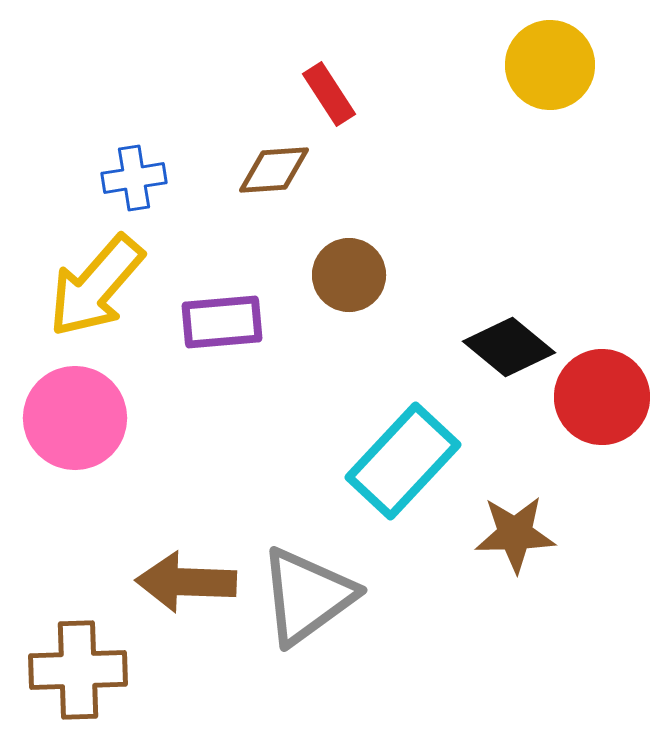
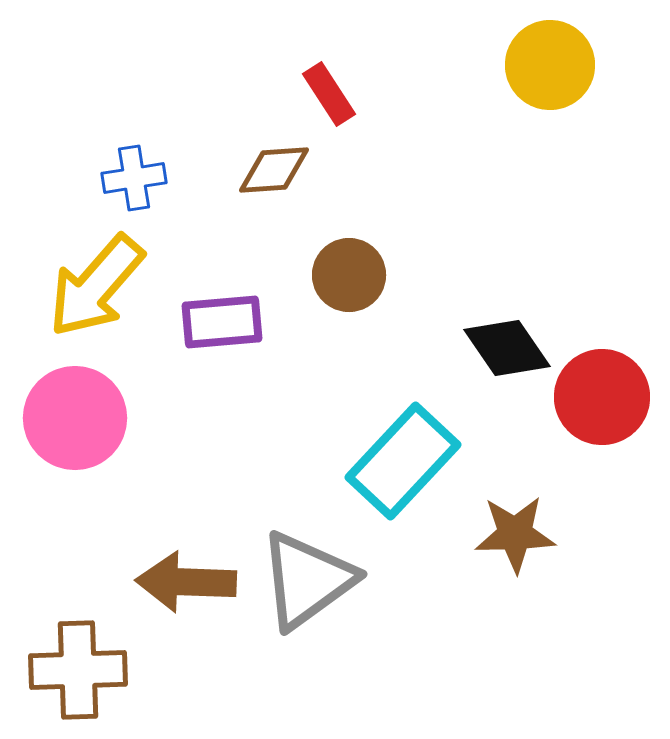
black diamond: moved 2 px left, 1 px down; rotated 16 degrees clockwise
gray triangle: moved 16 px up
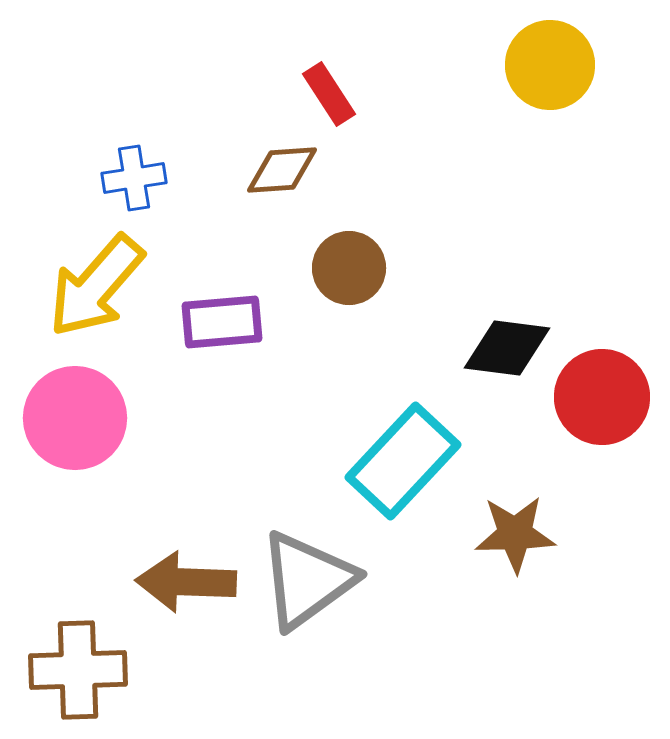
brown diamond: moved 8 px right
brown circle: moved 7 px up
black diamond: rotated 48 degrees counterclockwise
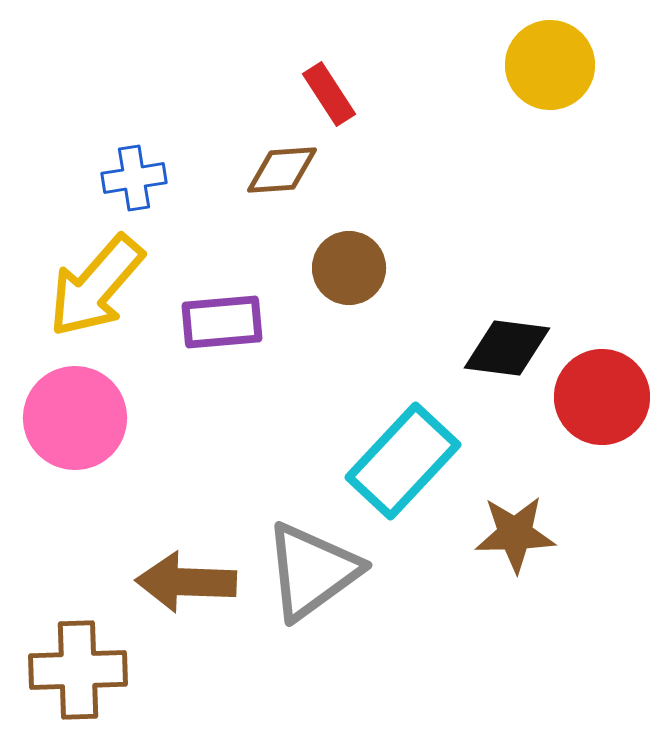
gray triangle: moved 5 px right, 9 px up
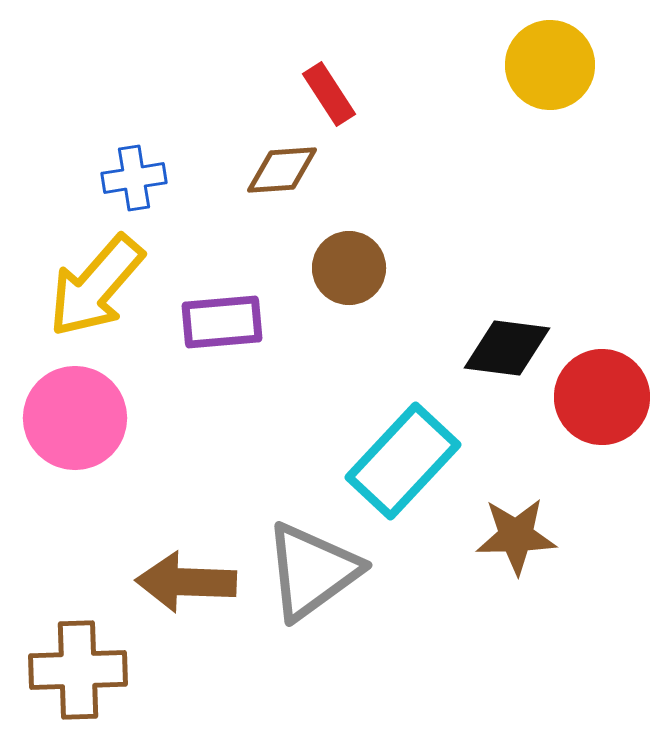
brown star: moved 1 px right, 2 px down
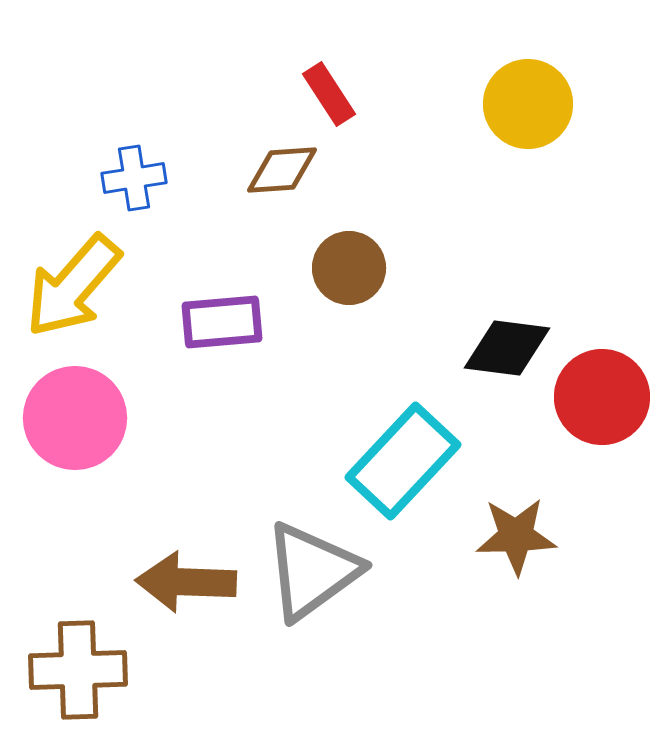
yellow circle: moved 22 px left, 39 px down
yellow arrow: moved 23 px left
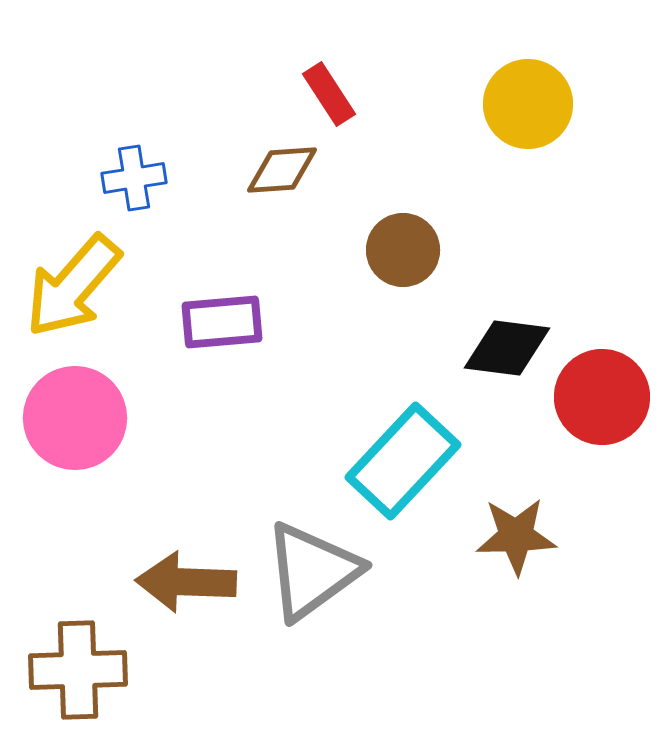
brown circle: moved 54 px right, 18 px up
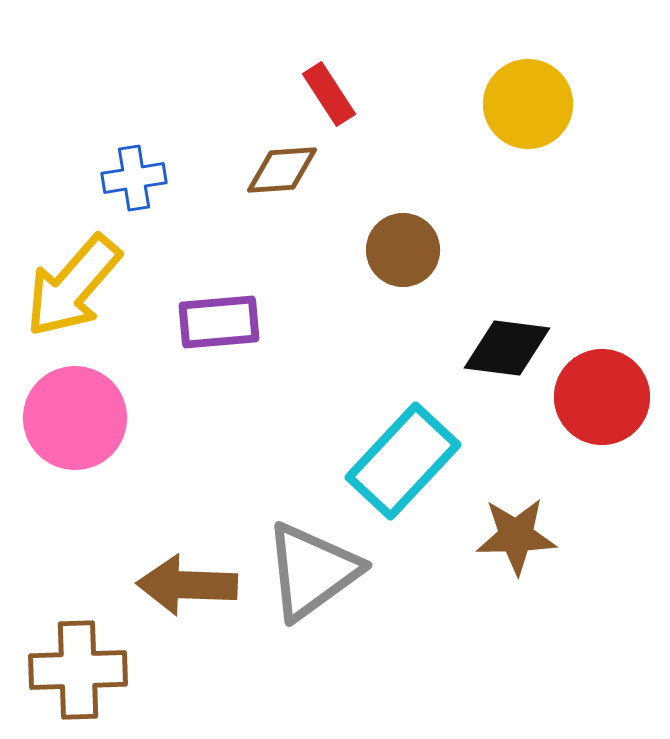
purple rectangle: moved 3 px left
brown arrow: moved 1 px right, 3 px down
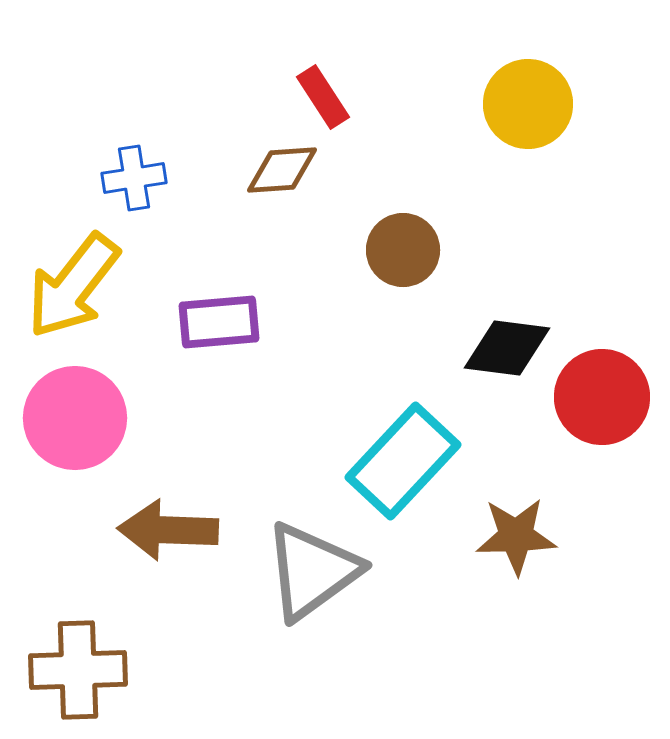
red rectangle: moved 6 px left, 3 px down
yellow arrow: rotated 3 degrees counterclockwise
brown arrow: moved 19 px left, 55 px up
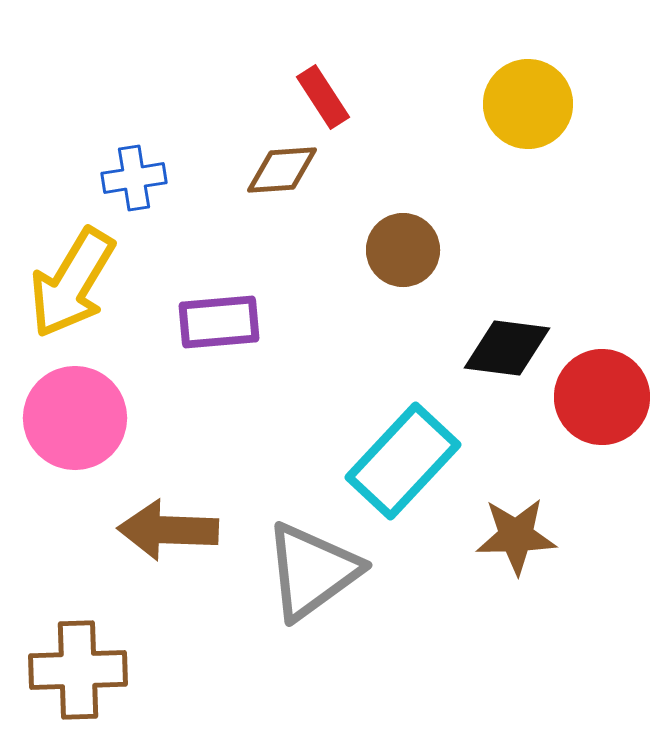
yellow arrow: moved 1 px left, 3 px up; rotated 7 degrees counterclockwise
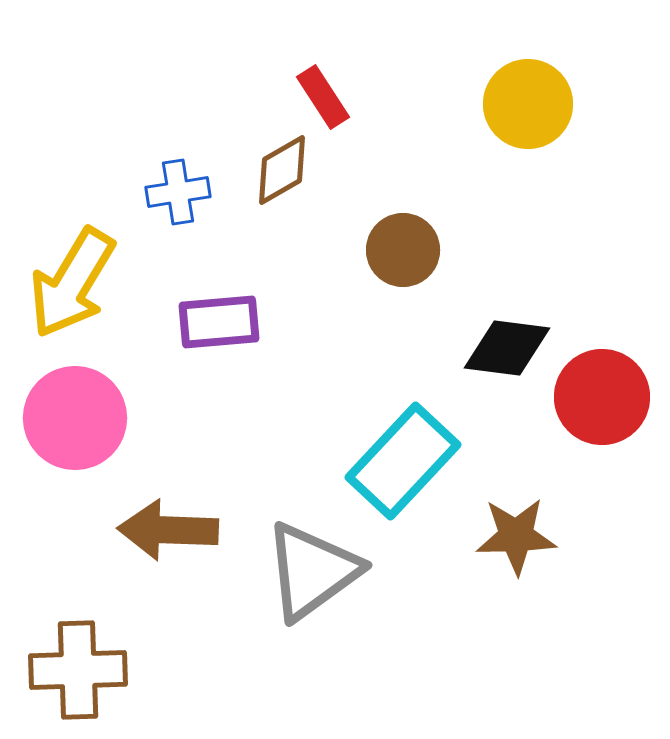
brown diamond: rotated 26 degrees counterclockwise
blue cross: moved 44 px right, 14 px down
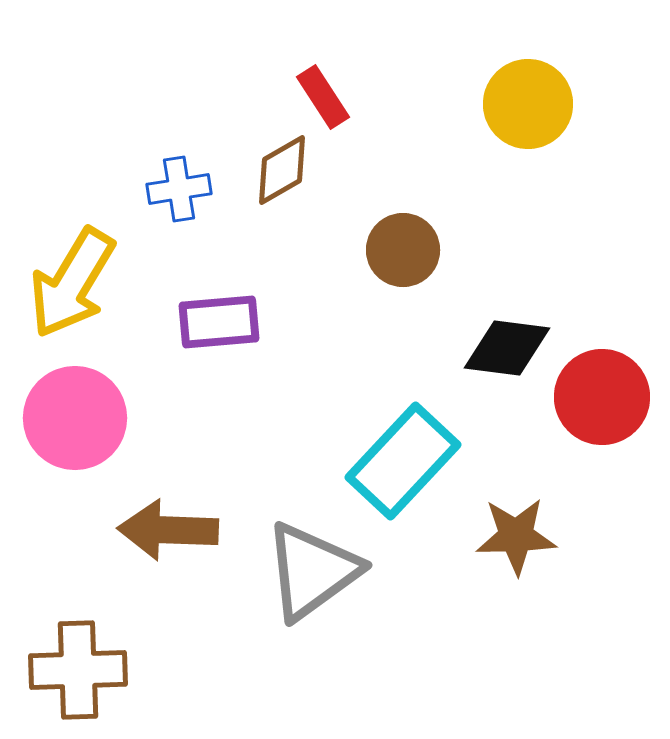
blue cross: moved 1 px right, 3 px up
